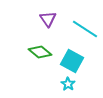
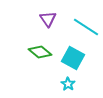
cyan line: moved 1 px right, 2 px up
cyan square: moved 1 px right, 3 px up
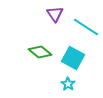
purple triangle: moved 7 px right, 5 px up
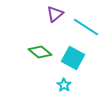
purple triangle: rotated 24 degrees clockwise
cyan star: moved 4 px left, 1 px down
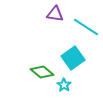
purple triangle: rotated 48 degrees clockwise
green diamond: moved 2 px right, 20 px down
cyan square: rotated 25 degrees clockwise
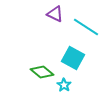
purple triangle: rotated 18 degrees clockwise
cyan square: rotated 25 degrees counterclockwise
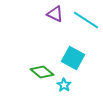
cyan line: moved 7 px up
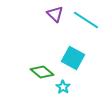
purple triangle: rotated 18 degrees clockwise
cyan star: moved 1 px left, 2 px down
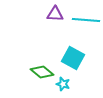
purple triangle: rotated 42 degrees counterclockwise
cyan line: rotated 28 degrees counterclockwise
cyan star: moved 3 px up; rotated 16 degrees counterclockwise
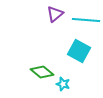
purple triangle: rotated 42 degrees counterclockwise
cyan square: moved 6 px right, 7 px up
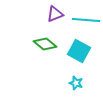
purple triangle: rotated 18 degrees clockwise
green diamond: moved 3 px right, 28 px up
cyan star: moved 13 px right, 1 px up
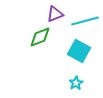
cyan line: moved 1 px left, 1 px down; rotated 20 degrees counterclockwise
green diamond: moved 5 px left, 7 px up; rotated 60 degrees counterclockwise
cyan star: rotated 24 degrees clockwise
